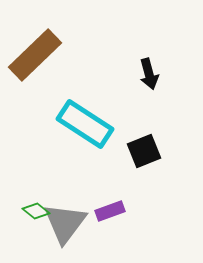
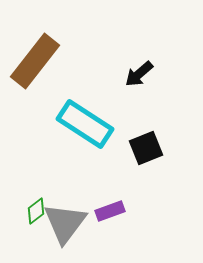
brown rectangle: moved 6 px down; rotated 8 degrees counterclockwise
black arrow: moved 10 px left; rotated 64 degrees clockwise
black square: moved 2 px right, 3 px up
green diamond: rotated 76 degrees counterclockwise
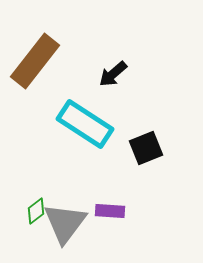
black arrow: moved 26 px left
purple rectangle: rotated 24 degrees clockwise
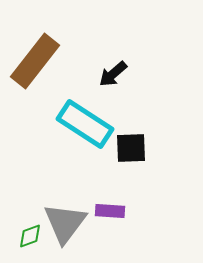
black square: moved 15 px left; rotated 20 degrees clockwise
green diamond: moved 6 px left, 25 px down; rotated 16 degrees clockwise
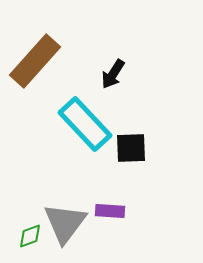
brown rectangle: rotated 4 degrees clockwise
black arrow: rotated 16 degrees counterclockwise
cyan rectangle: rotated 14 degrees clockwise
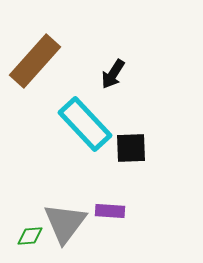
green diamond: rotated 16 degrees clockwise
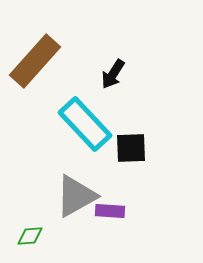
gray triangle: moved 11 px right, 27 px up; rotated 24 degrees clockwise
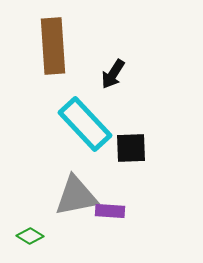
brown rectangle: moved 18 px right, 15 px up; rotated 46 degrees counterclockwise
gray triangle: rotated 18 degrees clockwise
green diamond: rotated 36 degrees clockwise
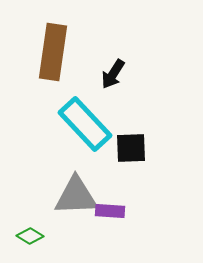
brown rectangle: moved 6 px down; rotated 12 degrees clockwise
gray triangle: rotated 9 degrees clockwise
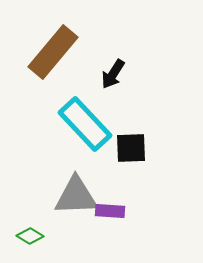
brown rectangle: rotated 32 degrees clockwise
